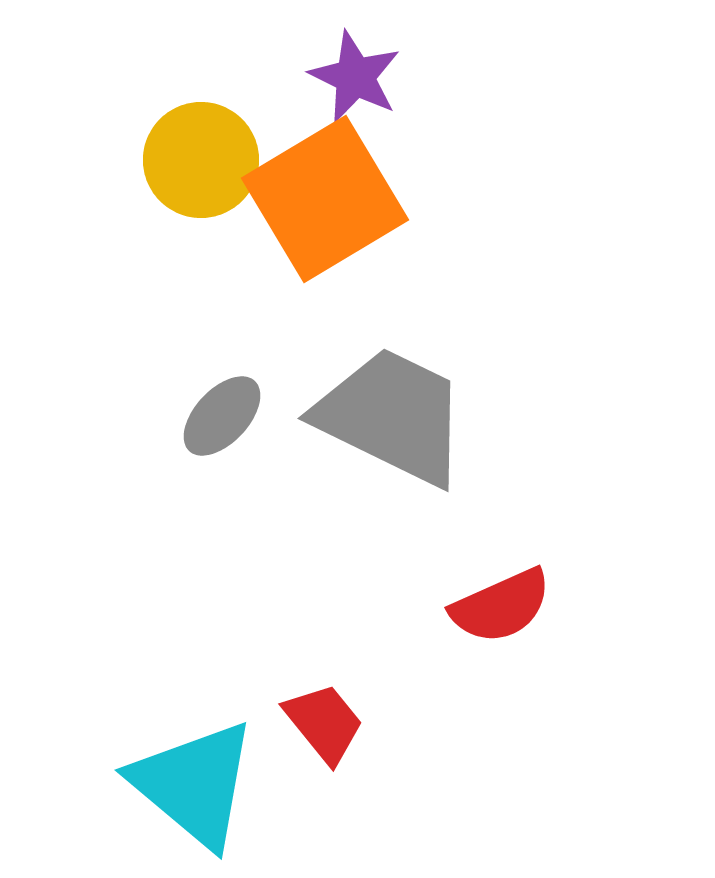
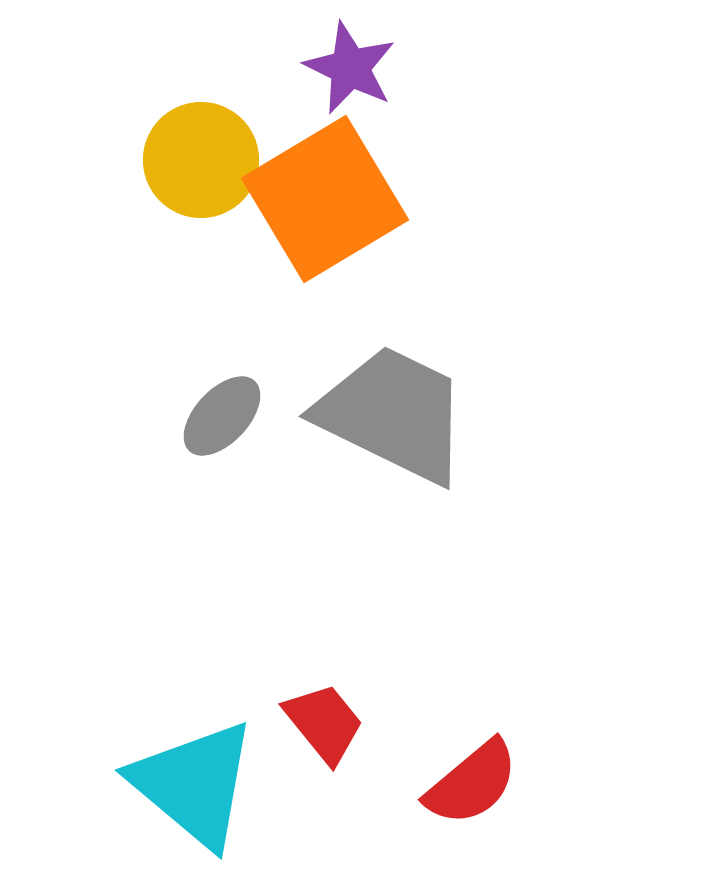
purple star: moved 5 px left, 9 px up
gray trapezoid: moved 1 px right, 2 px up
red semicircle: moved 29 px left, 177 px down; rotated 16 degrees counterclockwise
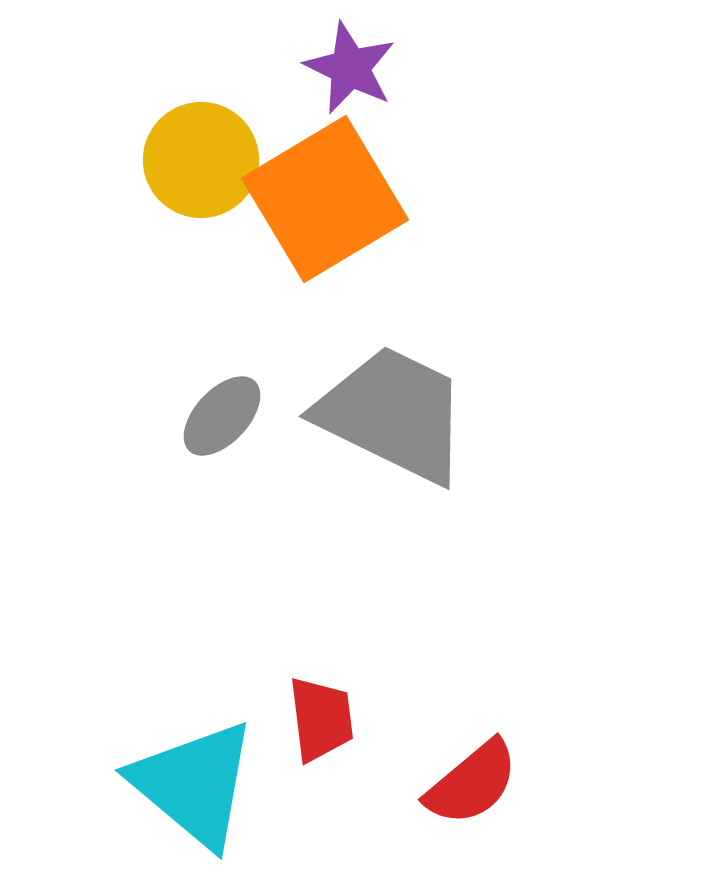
red trapezoid: moved 3 px left, 4 px up; rotated 32 degrees clockwise
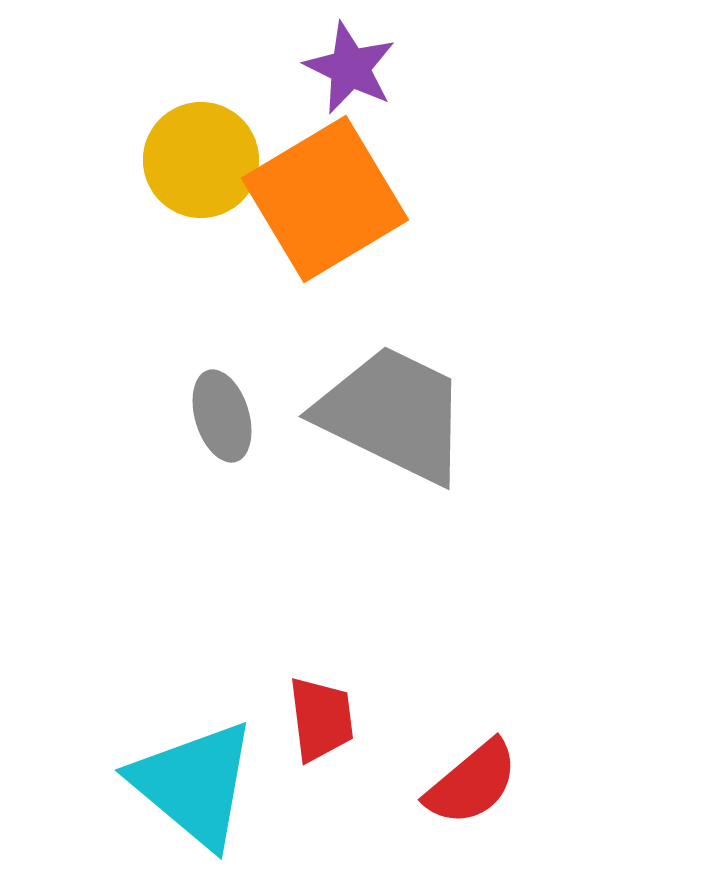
gray ellipse: rotated 60 degrees counterclockwise
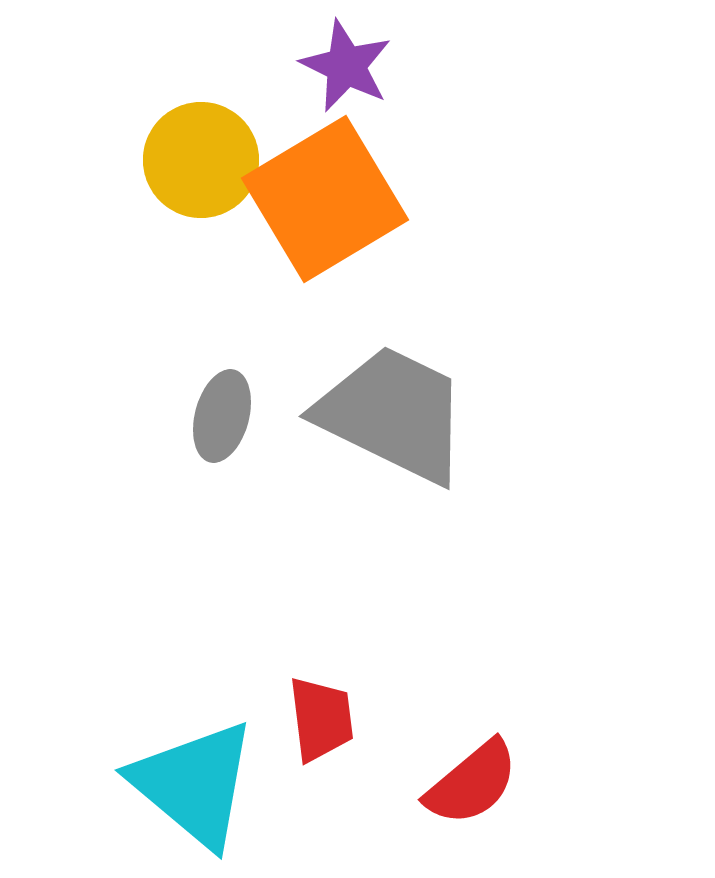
purple star: moved 4 px left, 2 px up
gray ellipse: rotated 32 degrees clockwise
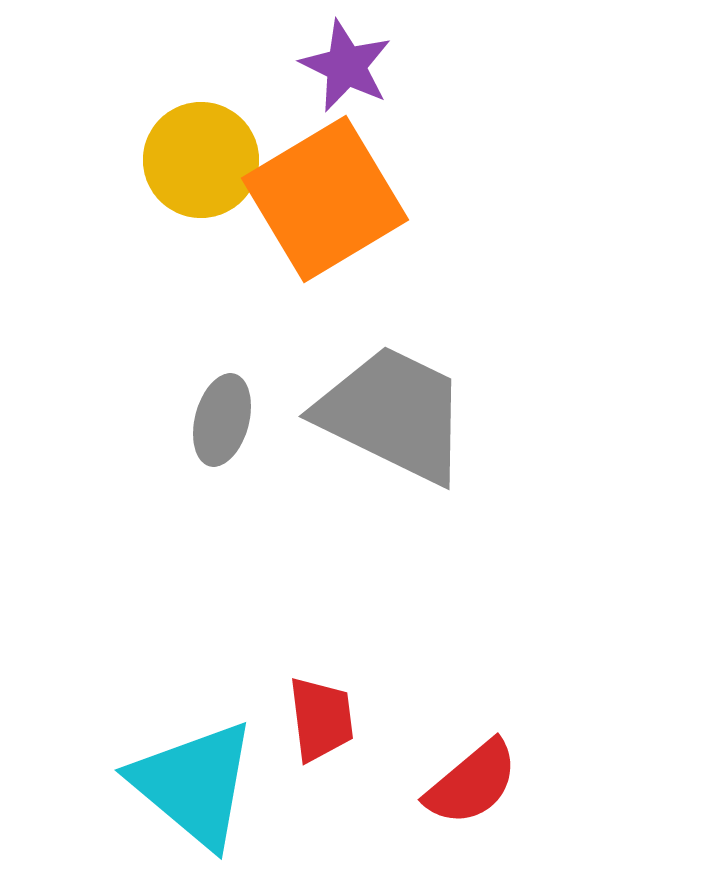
gray ellipse: moved 4 px down
